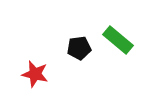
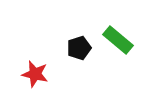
black pentagon: rotated 10 degrees counterclockwise
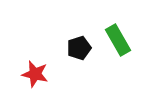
green rectangle: rotated 20 degrees clockwise
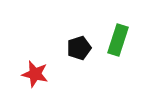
green rectangle: rotated 48 degrees clockwise
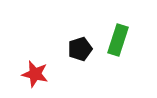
black pentagon: moved 1 px right, 1 px down
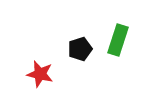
red star: moved 5 px right
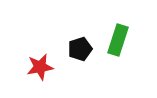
red star: moved 7 px up; rotated 24 degrees counterclockwise
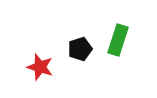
red star: rotated 28 degrees clockwise
